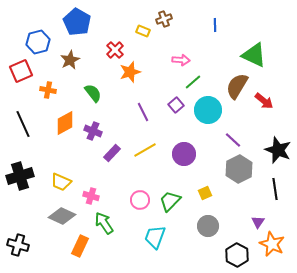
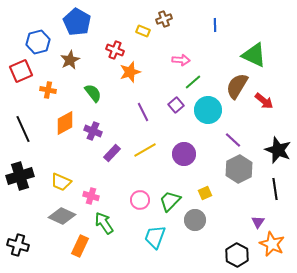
red cross at (115, 50): rotated 24 degrees counterclockwise
black line at (23, 124): moved 5 px down
gray circle at (208, 226): moved 13 px left, 6 px up
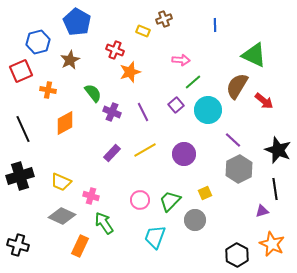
purple cross at (93, 131): moved 19 px right, 19 px up
purple triangle at (258, 222): moved 4 px right, 11 px up; rotated 40 degrees clockwise
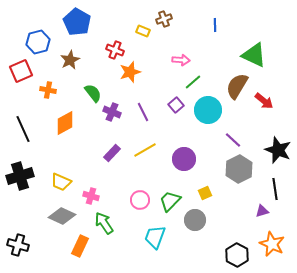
purple circle at (184, 154): moved 5 px down
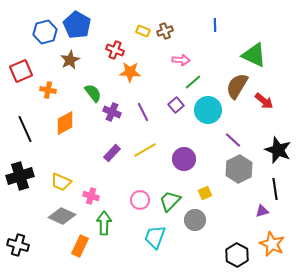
brown cross at (164, 19): moved 1 px right, 12 px down
blue pentagon at (77, 22): moved 3 px down
blue hexagon at (38, 42): moved 7 px right, 10 px up
orange star at (130, 72): rotated 20 degrees clockwise
black line at (23, 129): moved 2 px right
green arrow at (104, 223): rotated 35 degrees clockwise
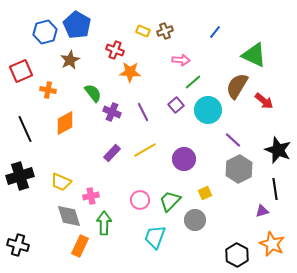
blue line at (215, 25): moved 7 px down; rotated 40 degrees clockwise
pink cross at (91, 196): rotated 28 degrees counterclockwise
gray diamond at (62, 216): moved 7 px right; rotated 48 degrees clockwise
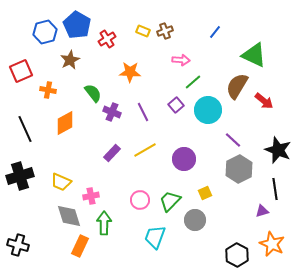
red cross at (115, 50): moved 8 px left, 11 px up; rotated 36 degrees clockwise
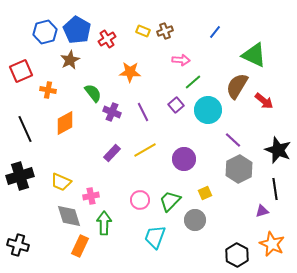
blue pentagon at (77, 25): moved 5 px down
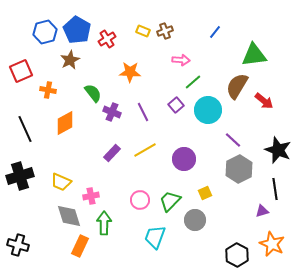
green triangle at (254, 55): rotated 32 degrees counterclockwise
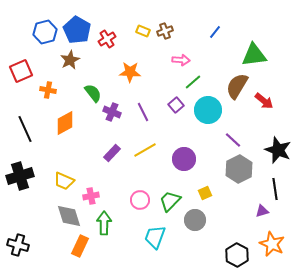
yellow trapezoid at (61, 182): moved 3 px right, 1 px up
